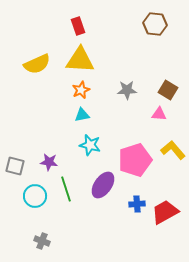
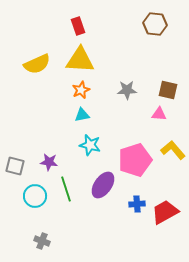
brown square: rotated 18 degrees counterclockwise
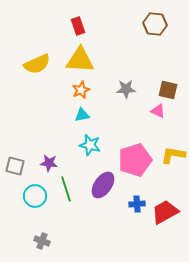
gray star: moved 1 px left, 1 px up
pink triangle: moved 1 px left, 3 px up; rotated 21 degrees clockwise
yellow L-shape: moved 5 px down; rotated 40 degrees counterclockwise
purple star: moved 1 px down
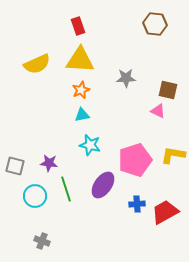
gray star: moved 11 px up
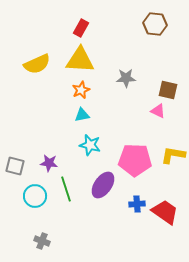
red rectangle: moved 3 px right, 2 px down; rotated 48 degrees clockwise
pink pentagon: rotated 20 degrees clockwise
red trapezoid: rotated 64 degrees clockwise
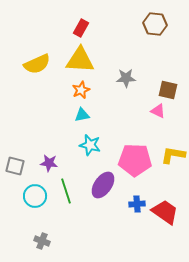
green line: moved 2 px down
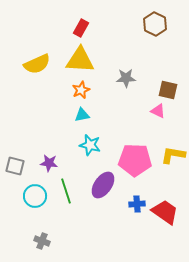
brown hexagon: rotated 20 degrees clockwise
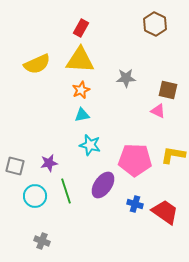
purple star: rotated 18 degrees counterclockwise
blue cross: moved 2 px left; rotated 21 degrees clockwise
